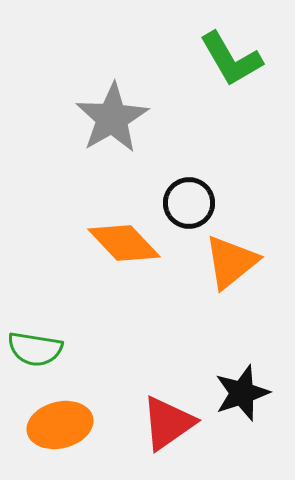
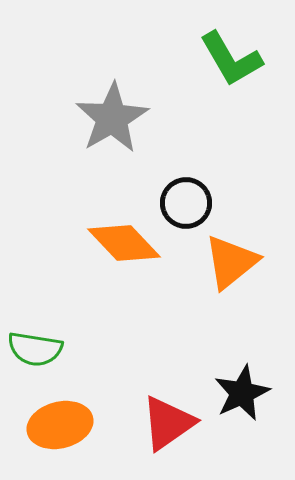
black circle: moved 3 px left
black star: rotated 6 degrees counterclockwise
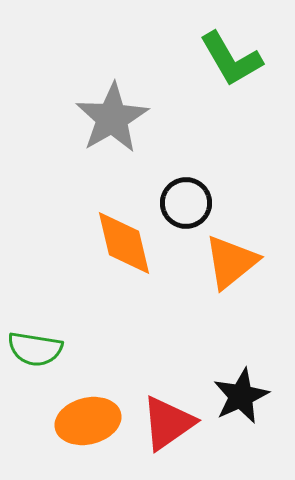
orange diamond: rotated 30 degrees clockwise
black star: moved 1 px left, 3 px down
orange ellipse: moved 28 px right, 4 px up
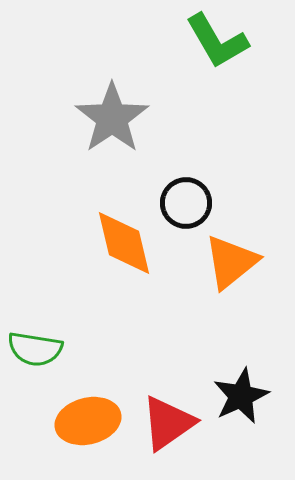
green L-shape: moved 14 px left, 18 px up
gray star: rotated 4 degrees counterclockwise
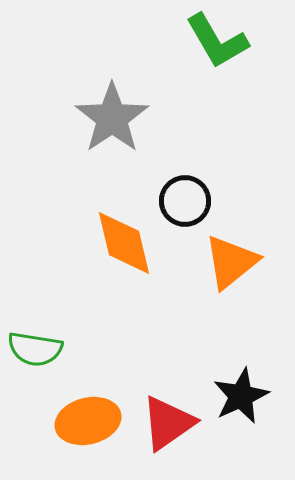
black circle: moved 1 px left, 2 px up
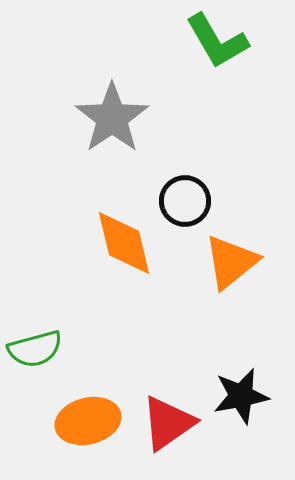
green semicircle: rotated 24 degrees counterclockwise
black star: rotated 14 degrees clockwise
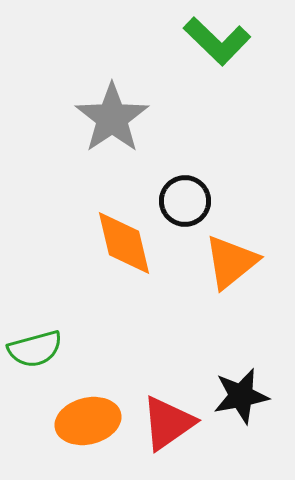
green L-shape: rotated 16 degrees counterclockwise
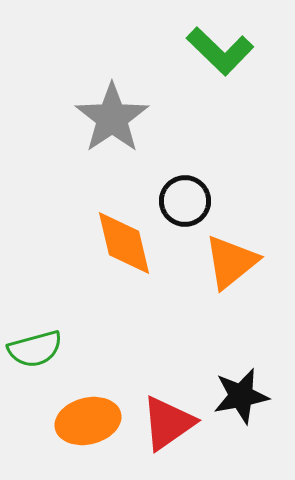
green L-shape: moved 3 px right, 10 px down
